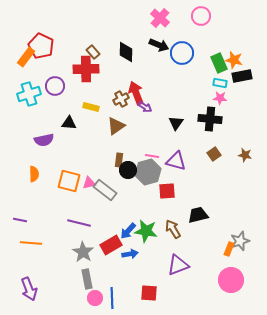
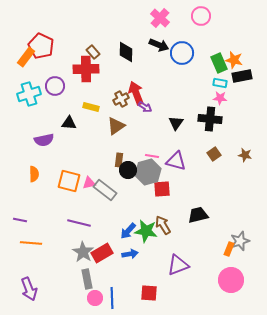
red square at (167, 191): moved 5 px left, 2 px up
brown arrow at (173, 229): moved 10 px left, 4 px up
red rectangle at (111, 245): moved 9 px left, 8 px down
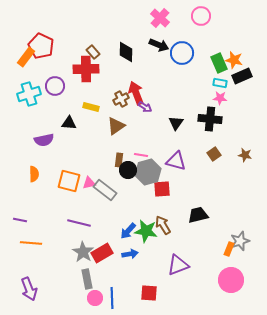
black rectangle at (242, 76): rotated 12 degrees counterclockwise
pink line at (152, 156): moved 11 px left, 1 px up
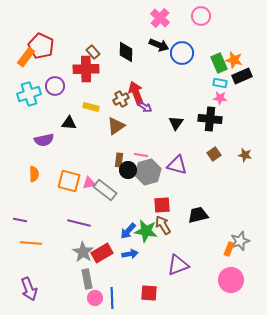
purple triangle at (176, 161): moved 1 px right, 4 px down
red square at (162, 189): moved 16 px down
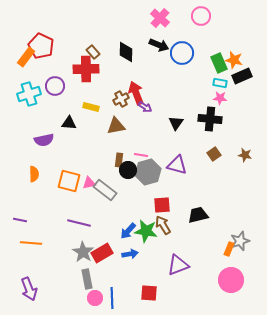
brown triangle at (116, 126): rotated 24 degrees clockwise
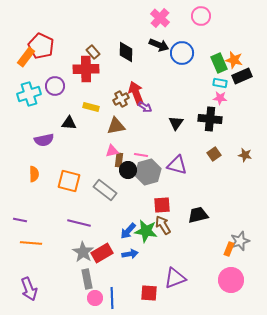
pink triangle at (89, 183): moved 23 px right, 32 px up
purple triangle at (178, 265): moved 3 px left, 13 px down
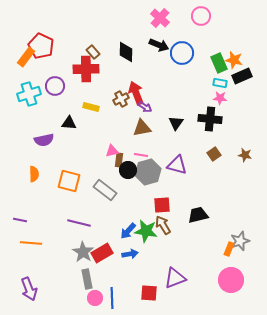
brown triangle at (116, 126): moved 26 px right, 2 px down
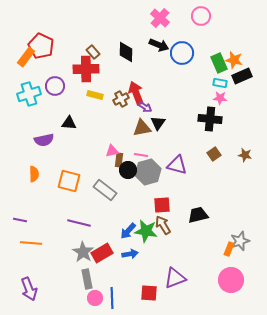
yellow rectangle at (91, 107): moved 4 px right, 12 px up
black triangle at (176, 123): moved 18 px left
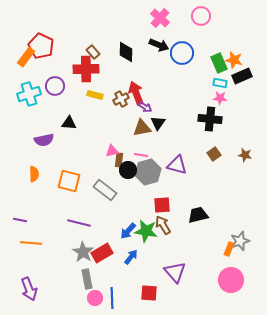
blue arrow at (130, 254): moved 1 px right, 3 px down; rotated 42 degrees counterclockwise
purple triangle at (175, 278): moved 6 px up; rotated 50 degrees counterclockwise
